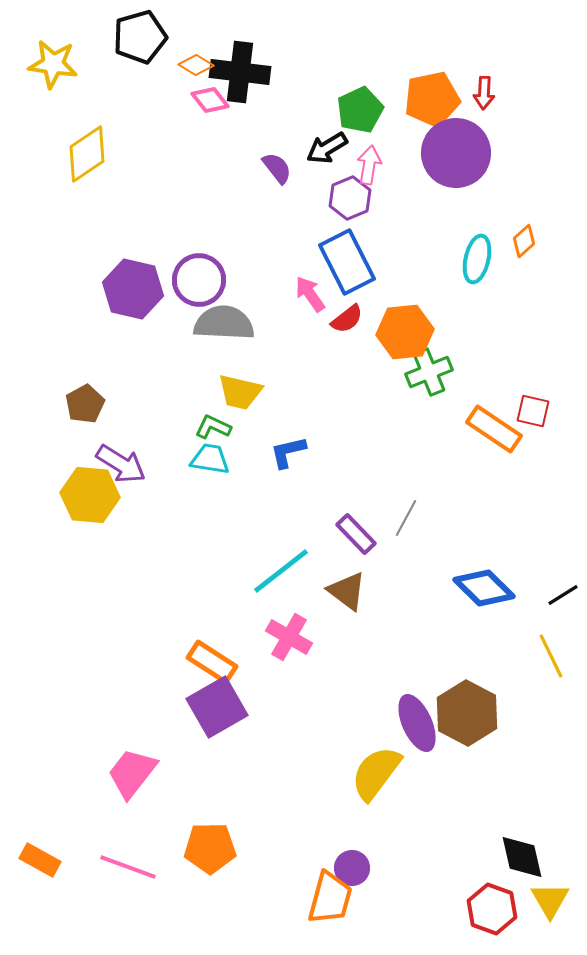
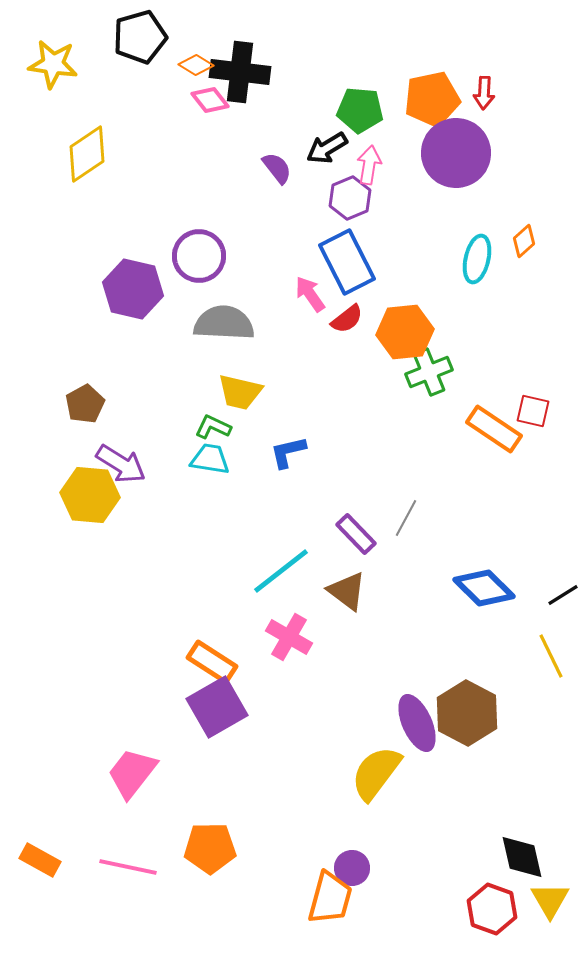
green pentagon at (360, 110): rotated 30 degrees clockwise
purple circle at (199, 280): moved 24 px up
pink line at (128, 867): rotated 8 degrees counterclockwise
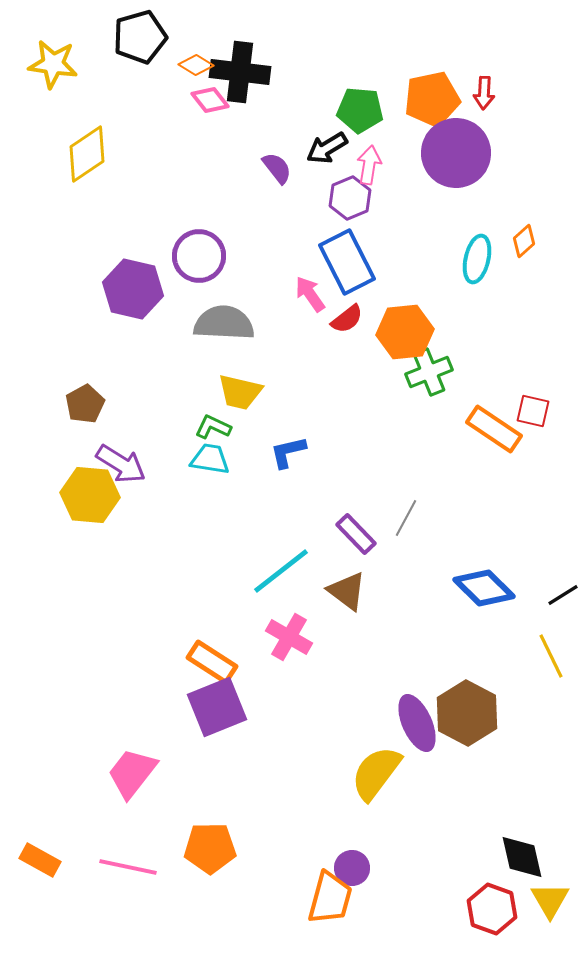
purple square at (217, 707): rotated 8 degrees clockwise
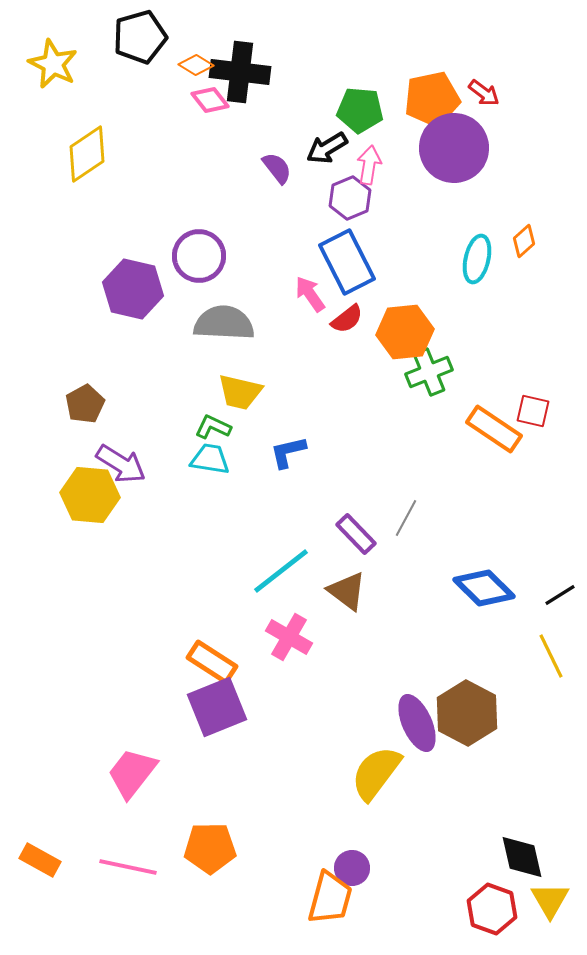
yellow star at (53, 64): rotated 18 degrees clockwise
red arrow at (484, 93): rotated 56 degrees counterclockwise
purple circle at (456, 153): moved 2 px left, 5 px up
black line at (563, 595): moved 3 px left
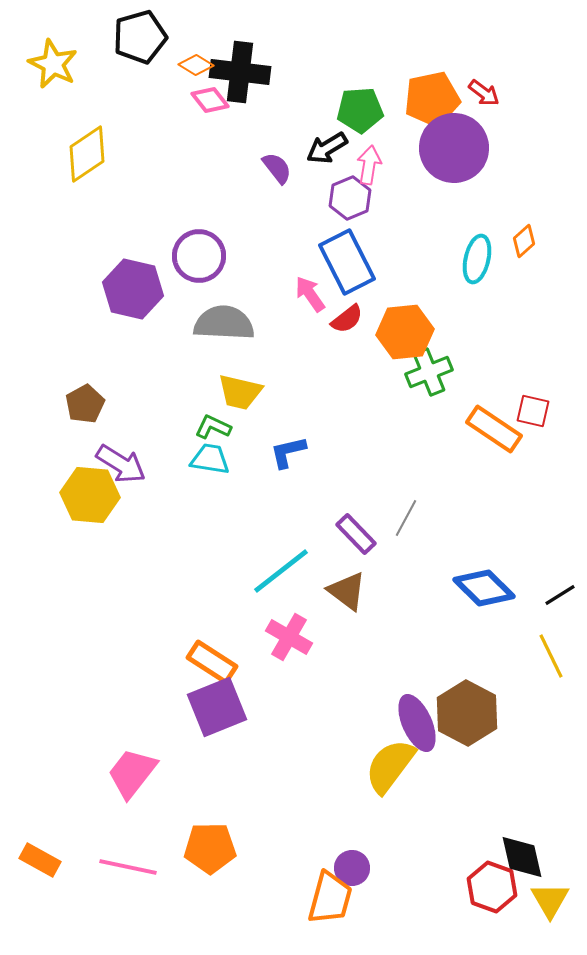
green pentagon at (360, 110): rotated 9 degrees counterclockwise
yellow semicircle at (376, 773): moved 14 px right, 7 px up
red hexagon at (492, 909): moved 22 px up
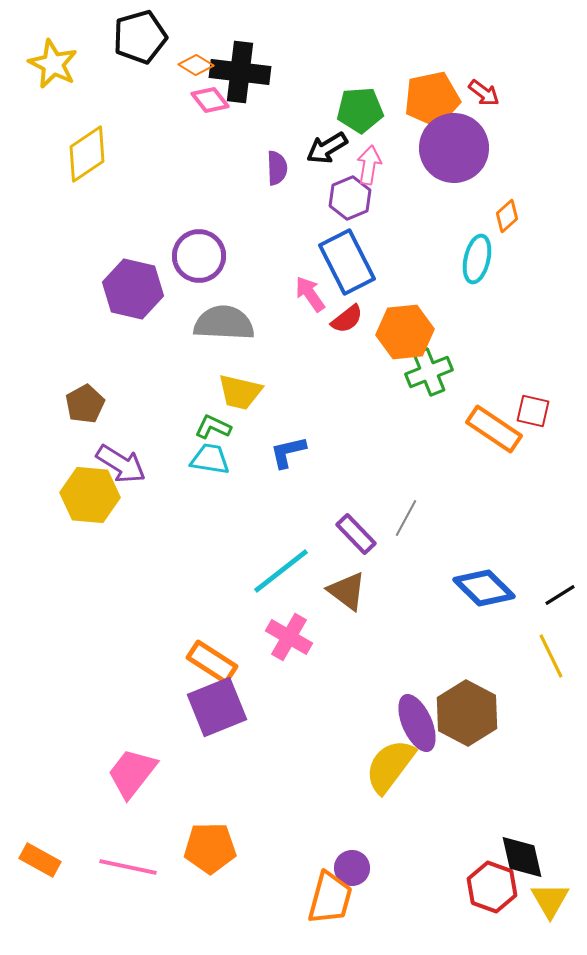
purple semicircle at (277, 168): rotated 36 degrees clockwise
orange diamond at (524, 241): moved 17 px left, 25 px up
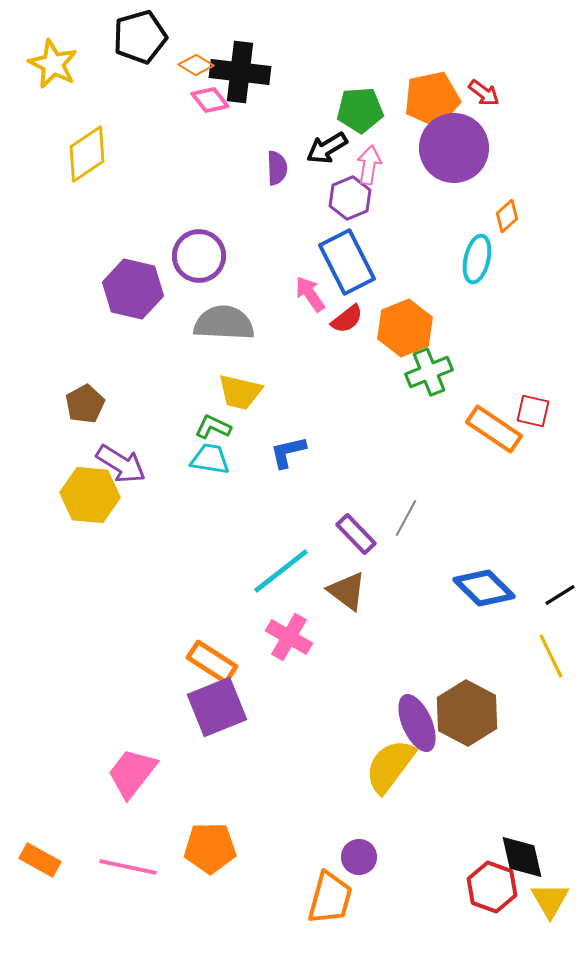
orange hexagon at (405, 332): moved 4 px up; rotated 16 degrees counterclockwise
purple circle at (352, 868): moved 7 px right, 11 px up
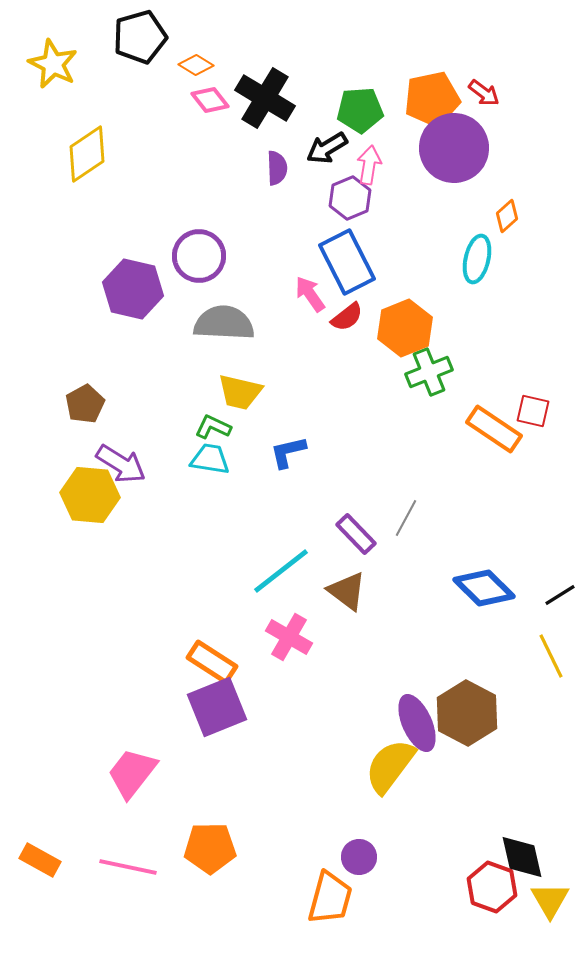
black cross at (240, 72): moved 25 px right, 26 px down; rotated 24 degrees clockwise
red semicircle at (347, 319): moved 2 px up
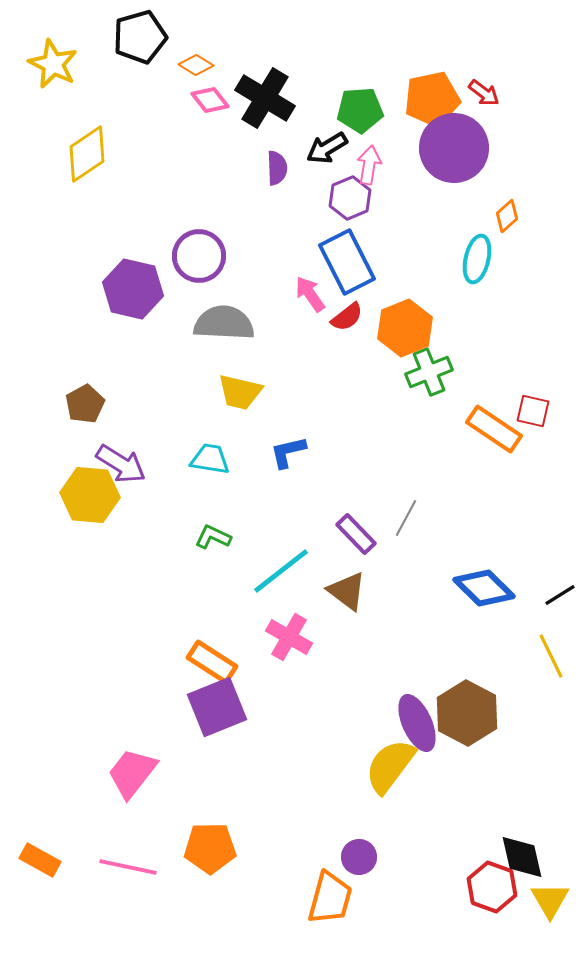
green L-shape at (213, 427): moved 110 px down
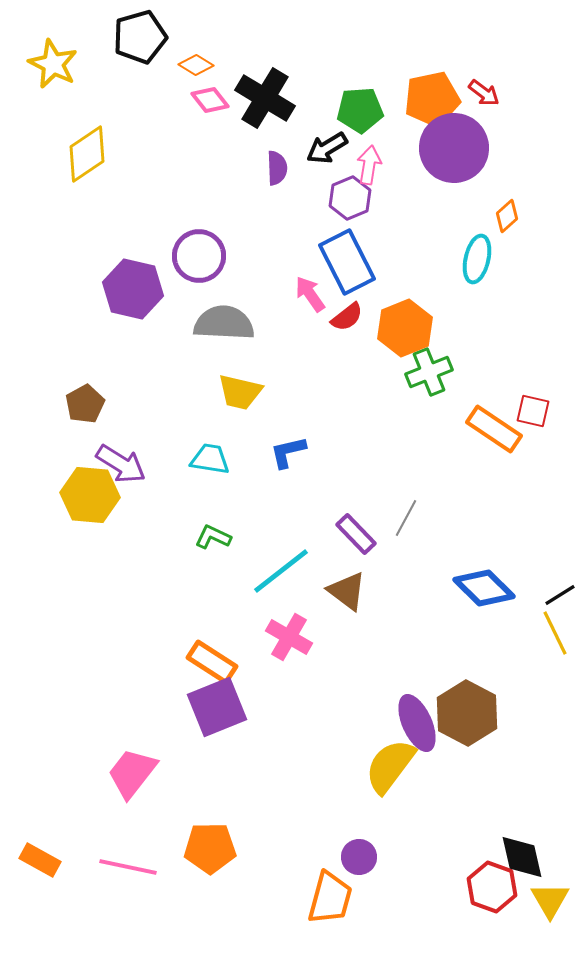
yellow line at (551, 656): moved 4 px right, 23 px up
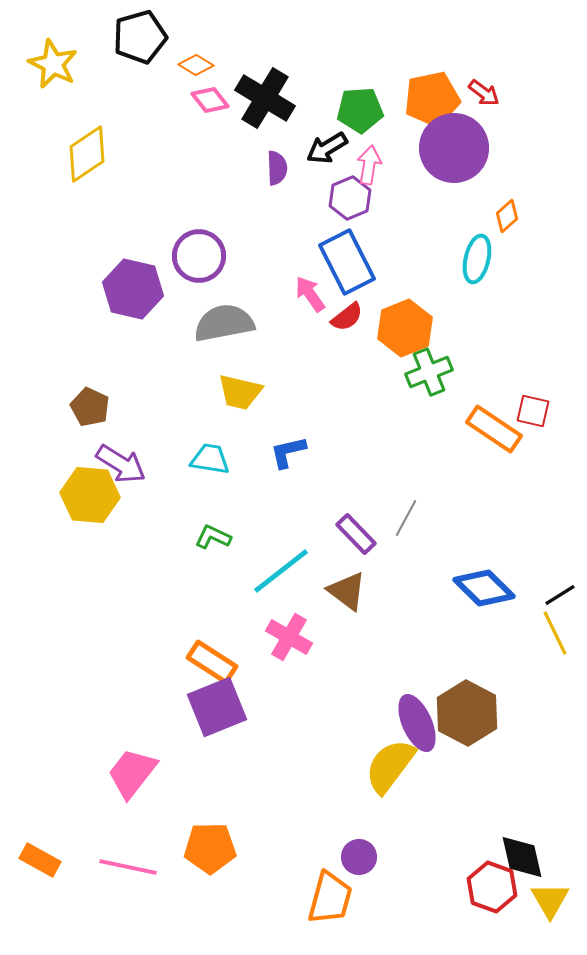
gray semicircle at (224, 323): rotated 14 degrees counterclockwise
brown pentagon at (85, 404): moved 5 px right, 3 px down; rotated 18 degrees counterclockwise
